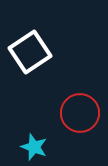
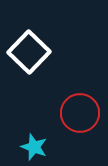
white square: moved 1 px left; rotated 12 degrees counterclockwise
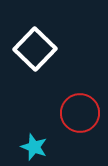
white square: moved 6 px right, 3 px up
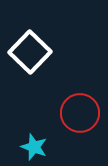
white square: moved 5 px left, 3 px down
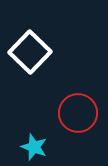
red circle: moved 2 px left
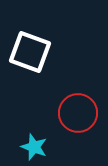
white square: rotated 24 degrees counterclockwise
